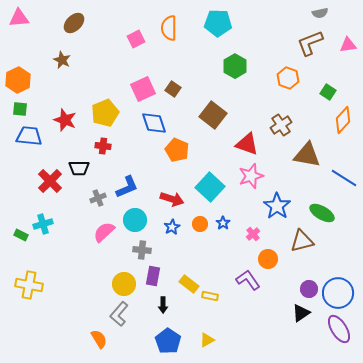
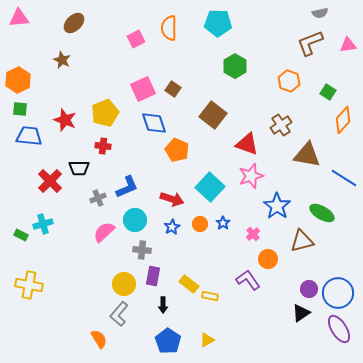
orange hexagon at (288, 78): moved 1 px right, 3 px down
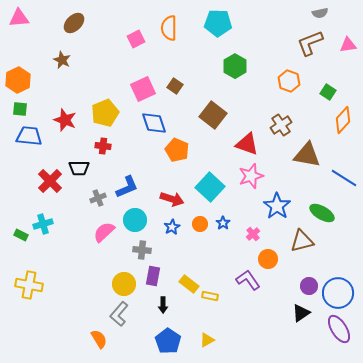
brown square at (173, 89): moved 2 px right, 3 px up
purple circle at (309, 289): moved 3 px up
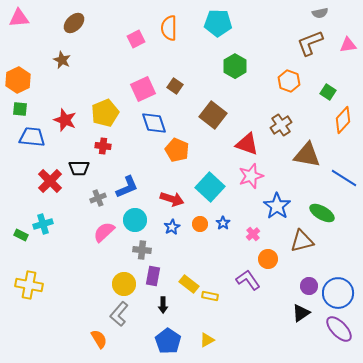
blue trapezoid at (29, 136): moved 3 px right, 1 px down
purple ellipse at (339, 329): rotated 12 degrees counterclockwise
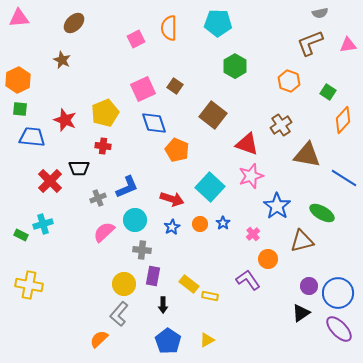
orange semicircle at (99, 339): rotated 102 degrees counterclockwise
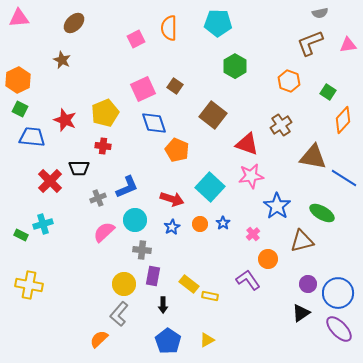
green square at (20, 109): rotated 21 degrees clockwise
brown triangle at (307, 155): moved 6 px right, 2 px down
pink star at (251, 176): rotated 10 degrees clockwise
purple circle at (309, 286): moved 1 px left, 2 px up
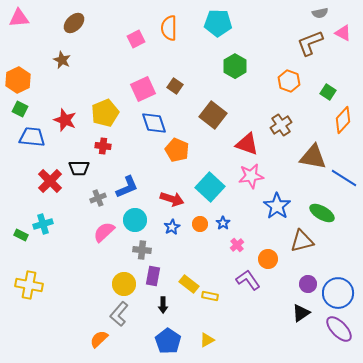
pink triangle at (348, 45): moved 5 px left, 12 px up; rotated 36 degrees clockwise
pink cross at (253, 234): moved 16 px left, 11 px down
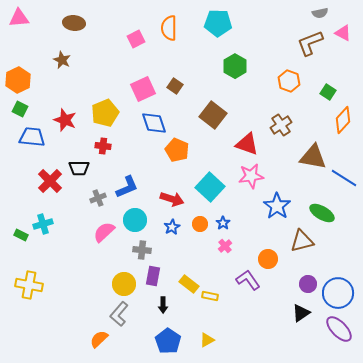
brown ellipse at (74, 23): rotated 50 degrees clockwise
pink cross at (237, 245): moved 12 px left, 1 px down
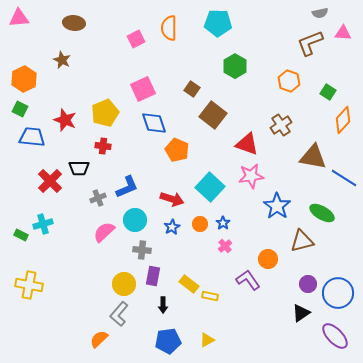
pink triangle at (343, 33): rotated 24 degrees counterclockwise
orange hexagon at (18, 80): moved 6 px right, 1 px up
brown square at (175, 86): moved 17 px right, 3 px down
purple ellipse at (339, 329): moved 4 px left, 7 px down
blue pentagon at (168, 341): rotated 30 degrees clockwise
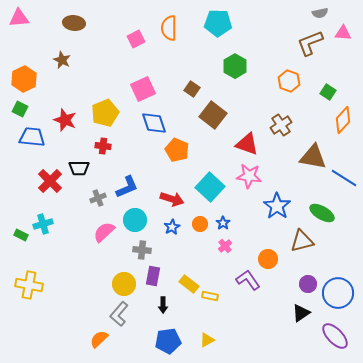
pink star at (251, 176): moved 2 px left; rotated 15 degrees clockwise
